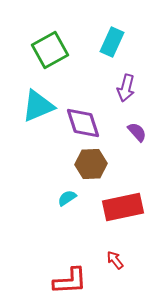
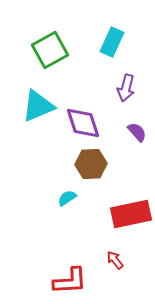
red rectangle: moved 8 px right, 7 px down
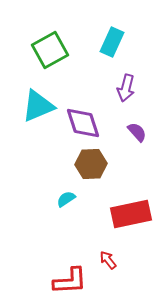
cyan semicircle: moved 1 px left, 1 px down
red arrow: moved 7 px left
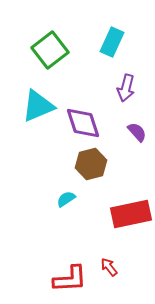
green square: rotated 9 degrees counterclockwise
brown hexagon: rotated 12 degrees counterclockwise
red arrow: moved 1 px right, 7 px down
red L-shape: moved 2 px up
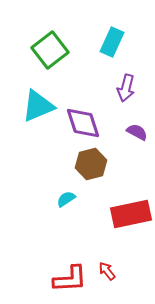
purple semicircle: rotated 20 degrees counterclockwise
red arrow: moved 2 px left, 4 px down
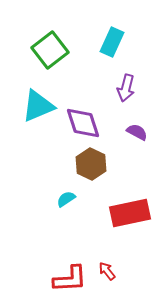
brown hexagon: rotated 20 degrees counterclockwise
red rectangle: moved 1 px left, 1 px up
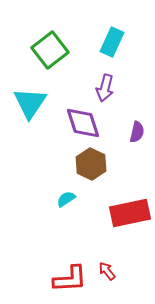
purple arrow: moved 21 px left
cyan triangle: moved 8 px left, 3 px up; rotated 33 degrees counterclockwise
purple semicircle: rotated 75 degrees clockwise
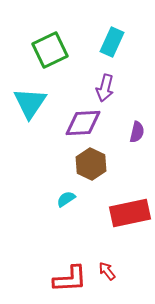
green square: rotated 12 degrees clockwise
purple diamond: rotated 75 degrees counterclockwise
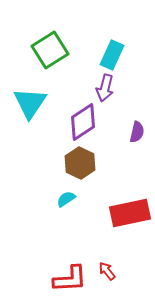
cyan rectangle: moved 13 px down
green square: rotated 6 degrees counterclockwise
purple diamond: moved 1 px up; rotated 30 degrees counterclockwise
brown hexagon: moved 11 px left, 1 px up
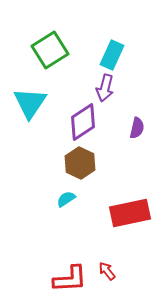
purple semicircle: moved 4 px up
